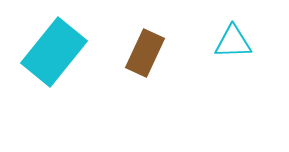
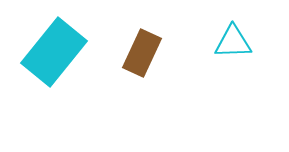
brown rectangle: moved 3 px left
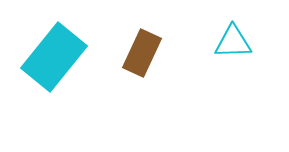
cyan rectangle: moved 5 px down
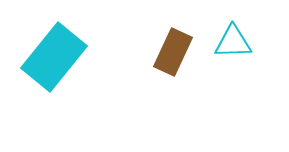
brown rectangle: moved 31 px right, 1 px up
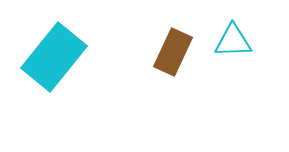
cyan triangle: moved 1 px up
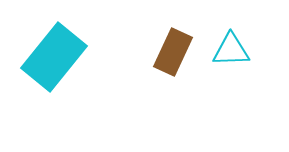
cyan triangle: moved 2 px left, 9 px down
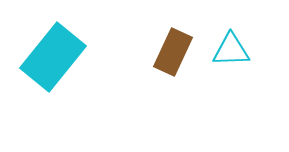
cyan rectangle: moved 1 px left
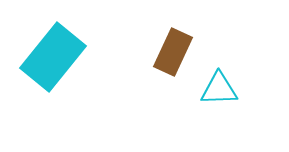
cyan triangle: moved 12 px left, 39 px down
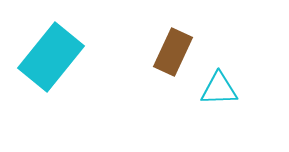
cyan rectangle: moved 2 px left
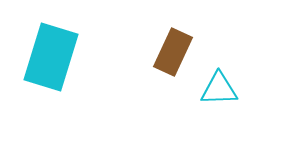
cyan rectangle: rotated 22 degrees counterclockwise
